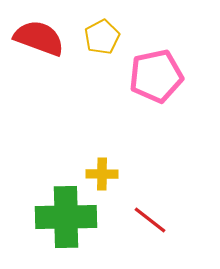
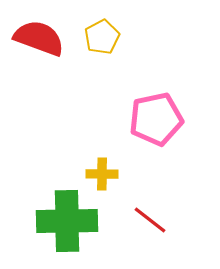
pink pentagon: moved 43 px down
green cross: moved 1 px right, 4 px down
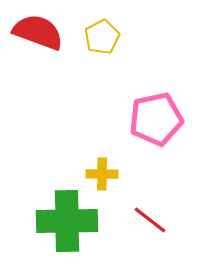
red semicircle: moved 1 px left, 6 px up
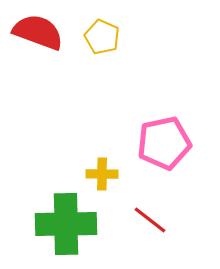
yellow pentagon: rotated 20 degrees counterclockwise
pink pentagon: moved 8 px right, 24 px down
green cross: moved 1 px left, 3 px down
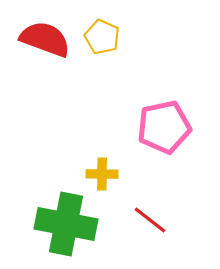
red semicircle: moved 7 px right, 7 px down
pink pentagon: moved 16 px up
green cross: rotated 12 degrees clockwise
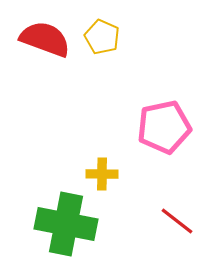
red line: moved 27 px right, 1 px down
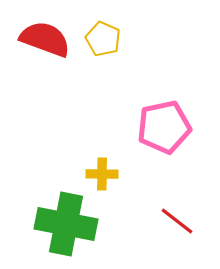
yellow pentagon: moved 1 px right, 2 px down
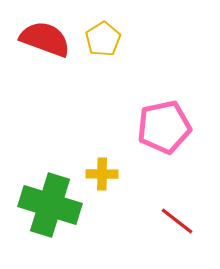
yellow pentagon: rotated 16 degrees clockwise
green cross: moved 16 px left, 19 px up; rotated 6 degrees clockwise
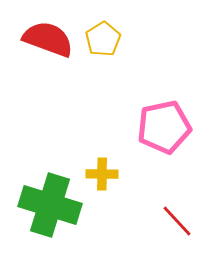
red semicircle: moved 3 px right
red line: rotated 9 degrees clockwise
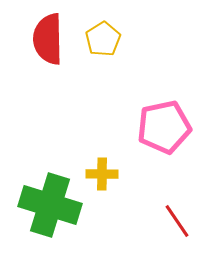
red semicircle: rotated 111 degrees counterclockwise
red line: rotated 9 degrees clockwise
